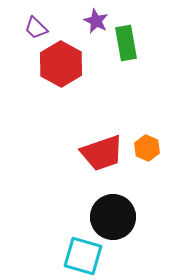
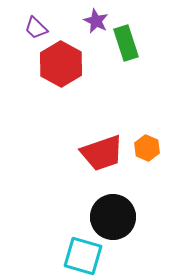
green rectangle: rotated 8 degrees counterclockwise
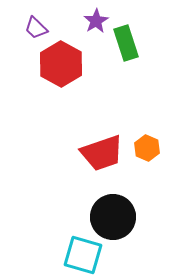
purple star: rotated 15 degrees clockwise
cyan square: moved 1 px up
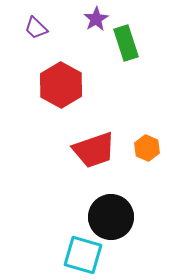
purple star: moved 2 px up
red hexagon: moved 21 px down
red trapezoid: moved 8 px left, 3 px up
black circle: moved 2 px left
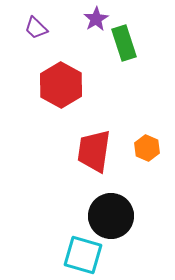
green rectangle: moved 2 px left
red trapezoid: moved 1 px down; rotated 117 degrees clockwise
black circle: moved 1 px up
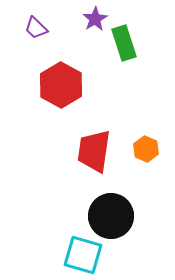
purple star: moved 1 px left
orange hexagon: moved 1 px left, 1 px down
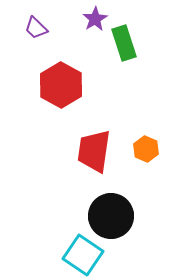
cyan square: rotated 18 degrees clockwise
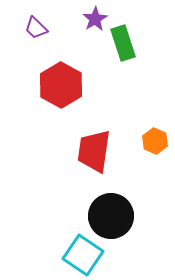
green rectangle: moved 1 px left
orange hexagon: moved 9 px right, 8 px up
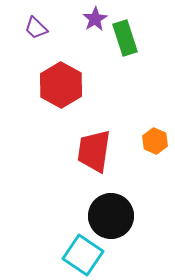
green rectangle: moved 2 px right, 5 px up
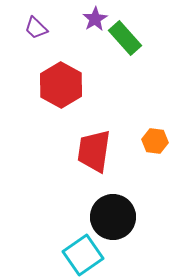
green rectangle: rotated 24 degrees counterclockwise
orange hexagon: rotated 15 degrees counterclockwise
black circle: moved 2 px right, 1 px down
cyan square: rotated 21 degrees clockwise
